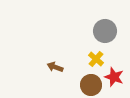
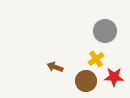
yellow cross: rotated 14 degrees clockwise
red star: rotated 18 degrees counterclockwise
brown circle: moved 5 px left, 4 px up
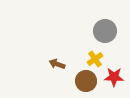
yellow cross: moved 1 px left
brown arrow: moved 2 px right, 3 px up
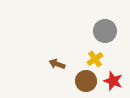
red star: moved 1 px left, 4 px down; rotated 18 degrees clockwise
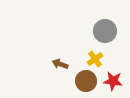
brown arrow: moved 3 px right
red star: rotated 12 degrees counterclockwise
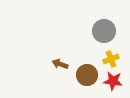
gray circle: moved 1 px left
yellow cross: moved 16 px right; rotated 14 degrees clockwise
brown circle: moved 1 px right, 6 px up
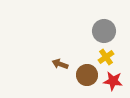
yellow cross: moved 5 px left, 2 px up; rotated 14 degrees counterclockwise
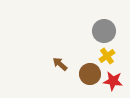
yellow cross: moved 1 px right, 1 px up
brown arrow: rotated 21 degrees clockwise
brown circle: moved 3 px right, 1 px up
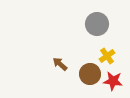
gray circle: moved 7 px left, 7 px up
